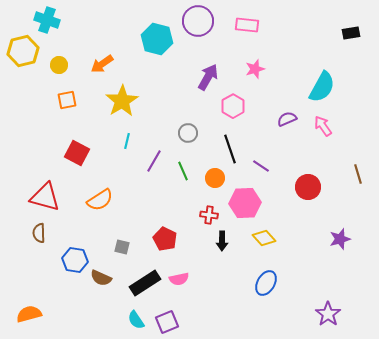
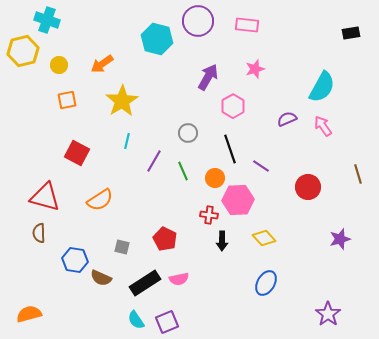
pink hexagon at (245, 203): moved 7 px left, 3 px up
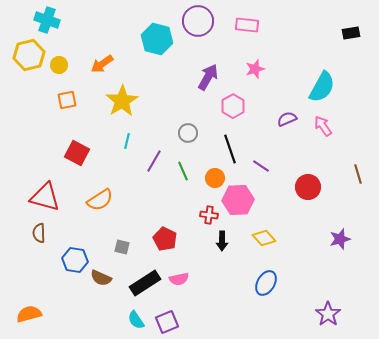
yellow hexagon at (23, 51): moved 6 px right, 4 px down
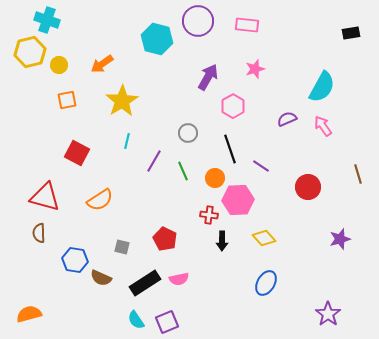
yellow hexagon at (29, 55): moved 1 px right, 3 px up
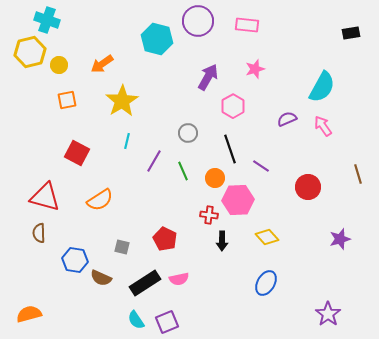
yellow diamond at (264, 238): moved 3 px right, 1 px up
